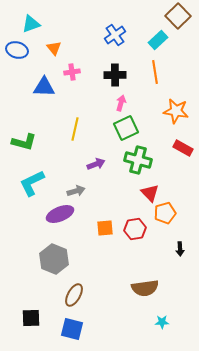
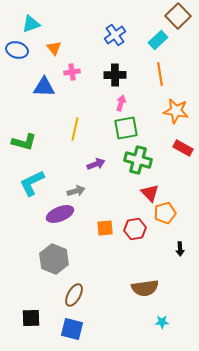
orange line: moved 5 px right, 2 px down
green square: rotated 15 degrees clockwise
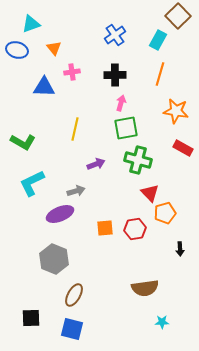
cyan rectangle: rotated 18 degrees counterclockwise
orange line: rotated 25 degrees clockwise
green L-shape: moved 1 px left; rotated 15 degrees clockwise
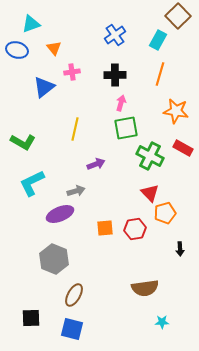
blue triangle: rotated 40 degrees counterclockwise
green cross: moved 12 px right, 4 px up; rotated 12 degrees clockwise
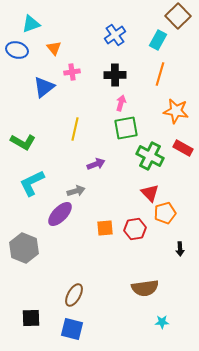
purple ellipse: rotated 24 degrees counterclockwise
gray hexagon: moved 30 px left, 11 px up
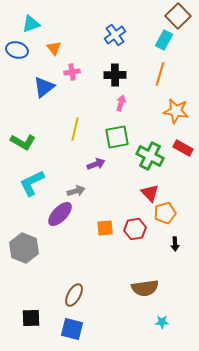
cyan rectangle: moved 6 px right
green square: moved 9 px left, 9 px down
black arrow: moved 5 px left, 5 px up
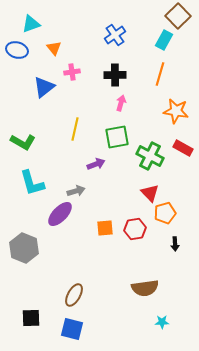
cyan L-shape: rotated 80 degrees counterclockwise
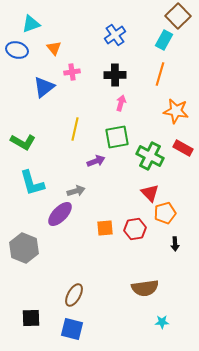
purple arrow: moved 3 px up
